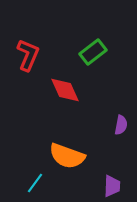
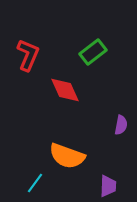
purple trapezoid: moved 4 px left
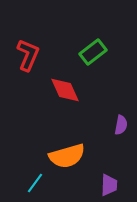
orange semicircle: rotated 36 degrees counterclockwise
purple trapezoid: moved 1 px right, 1 px up
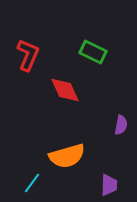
green rectangle: rotated 64 degrees clockwise
cyan line: moved 3 px left
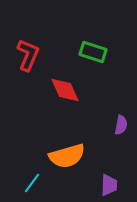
green rectangle: rotated 8 degrees counterclockwise
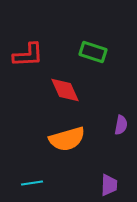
red L-shape: rotated 64 degrees clockwise
orange semicircle: moved 17 px up
cyan line: rotated 45 degrees clockwise
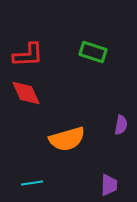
red diamond: moved 39 px left, 3 px down
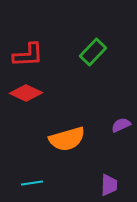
green rectangle: rotated 64 degrees counterclockwise
red diamond: rotated 40 degrees counterclockwise
purple semicircle: rotated 126 degrees counterclockwise
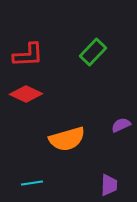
red diamond: moved 1 px down
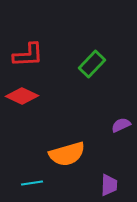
green rectangle: moved 1 px left, 12 px down
red diamond: moved 4 px left, 2 px down
orange semicircle: moved 15 px down
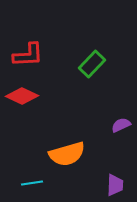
purple trapezoid: moved 6 px right
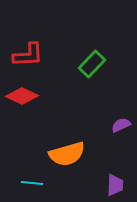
cyan line: rotated 15 degrees clockwise
